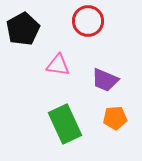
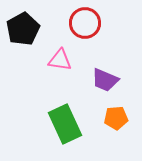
red circle: moved 3 px left, 2 px down
pink triangle: moved 2 px right, 5 px up
orange pentagon: moved 1 px right
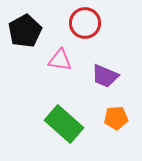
black pentagon: moved 2 px right, 2 px down
purple trapezoid: moved 4 px up
green rectangle: moved 1 px left; rotated 24 degrees counterclockwise
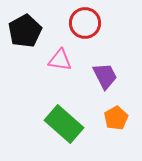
purple trapezoid: rotated 140 degrees counterclockwise
orange pentagon: rotated 25 degrees counterclockwise
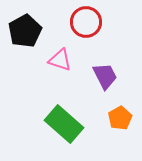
red circle: moved 1 px right, 1 px up
pink triangle: rotated 10 degrees clockwise
orange pentagon: moved 4 px right
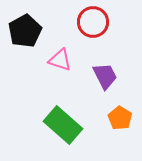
red circle: moved 7 px right
orange pentagon: rotated 10 degrees counterclockwise
green rectangle: moved 1 px left, 1 px down
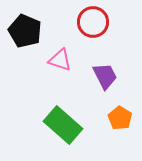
black pentagon: rotated 20 degrees counterclockwise
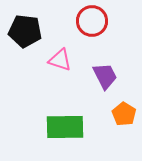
red circle: moved 1 px left, 1 px up
black pentagon: rotated 16 degrees counterclockwise
orange pentagon: moved 4 px right, 4 px up
green rectangle: moved 2 px right, 2 px down; rotated 42 degrees counterclockwise
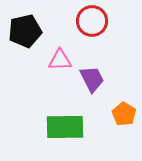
black pentagon: rotated 20 degrees counterclockwise
pink triangle: rotated 20 degrees counterclockwise
purple trapezoid: moved 13 px left, 3 px down
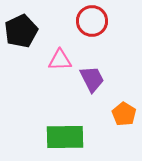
black pentagon: moved 4 px left; rotated 12 degrees counterclockwise
green rectangle: moved 10 px down
